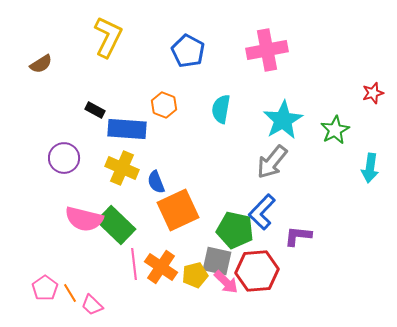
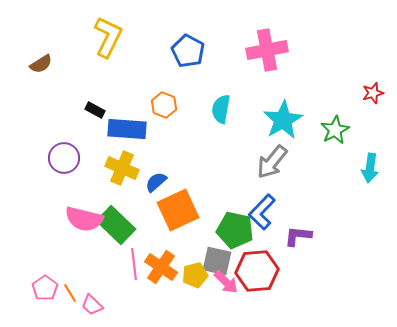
blue semicircle: rotated 70 degrees clockwise
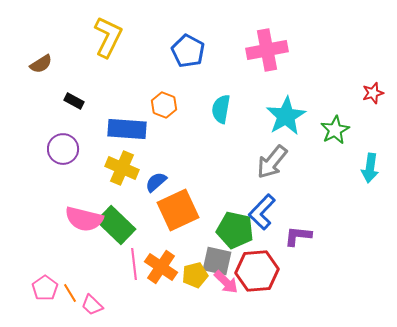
black rectangle: moved 21 px left, 9 px up
cyan star: moved 3 px right, 4 px up
purple circle: moved 1 px left, 9 px up
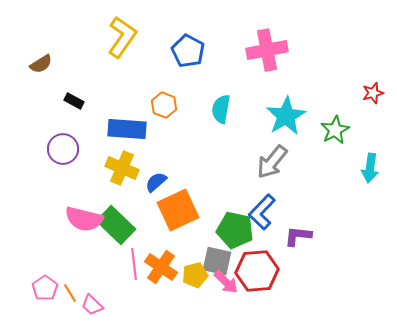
yellow L-shape: moved 14 px right; rotated 9 degrees clockwise
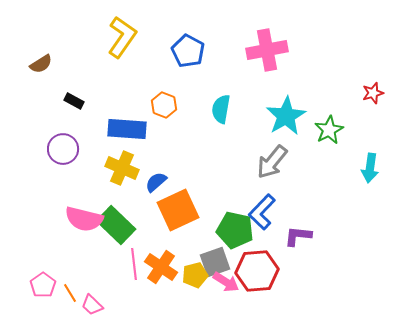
green star: moved 6 px left
gray square: moved 2 px left, 1 px down; rotated 32 degrees counterclockwise
pink arrow: rotated 12 degrees counterclockwise
pink pentagon: moved 2 px left, 3 px up
